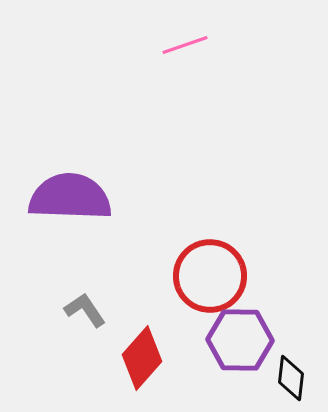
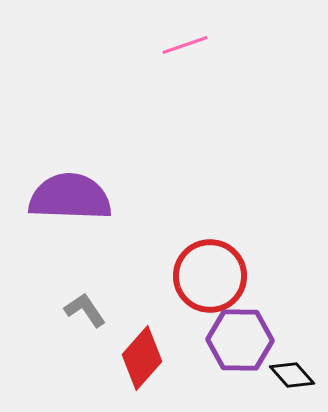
black diamond: moved 1 px right, 3 px up; rotated 48 degrees counterclockwise
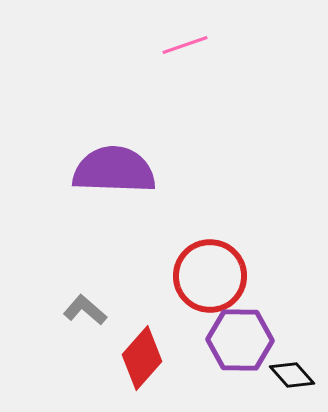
purple semicircle: moved 44 px right, 27 px up
gray L-shape: rotated 15 degrees counterclockwise
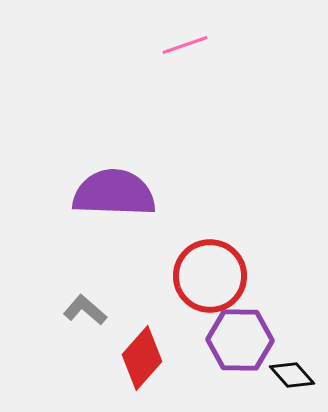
purple semicircle: moved 23 px down
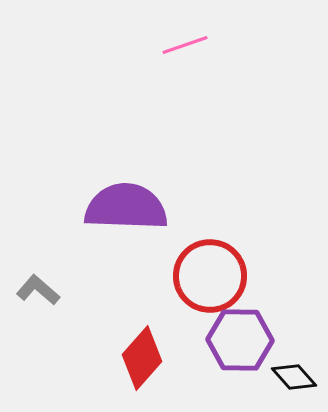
purple semicircle: moved 12 px right, 14 px down
gray L-shape: moved 47 px left, 20 px up
black diamond: moved 2 px right, 2 px down
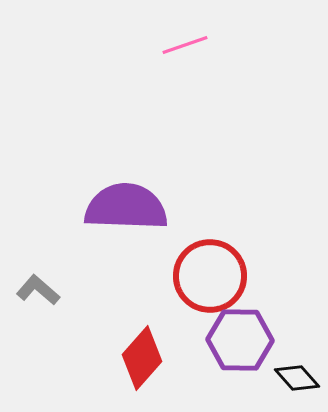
black diamond: moved 3 px right, 1 px down
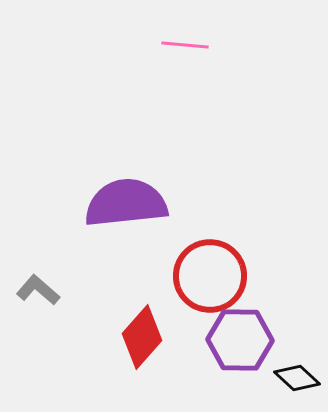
pink line: rotated 24 degrees clockwise
purple semicircle: moved 4 px up; rotated 8 degrees counterclockwise
red diamond: moved 21 px up
black diamond: rotated 6 degrees counterclockwise
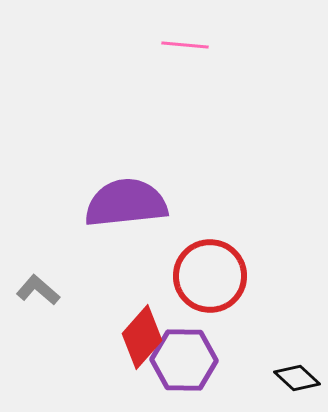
purple hexagon: moved 56 px left, 20 px down
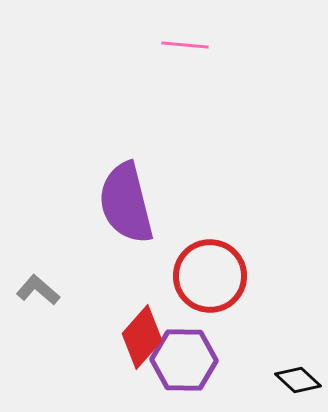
purple semicircle: rotated 98 degrees counterclockwise
black diamond: moved 1 px right, 2 px down
